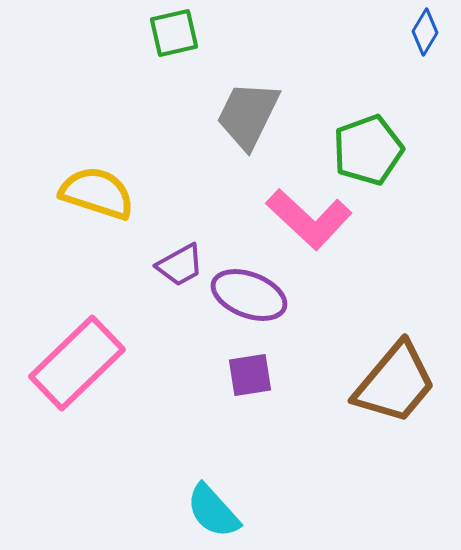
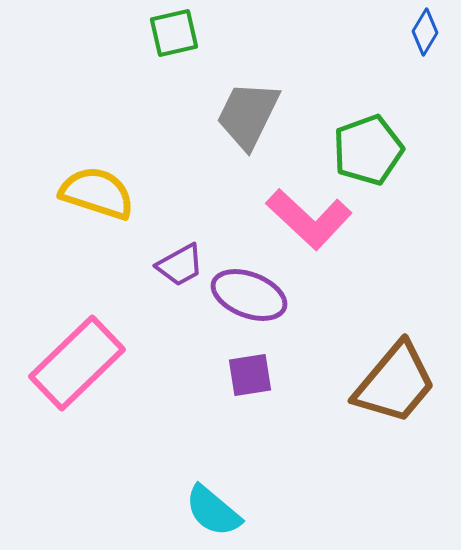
cyan semicircle: rotated 8 degrees counterclockwise
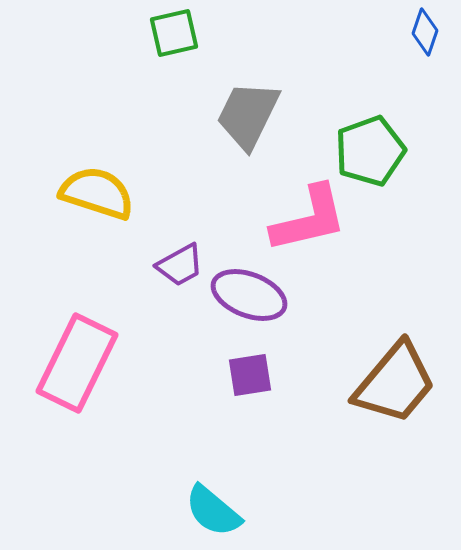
blue diamond: rotated 12 degrees counterclockwise
green pentagon: moved 2 px right, 1 px down
pink L-shape: rotated 56 degrees counterclockwise
pink rectangle: rotated 20 degrees counterclockwise
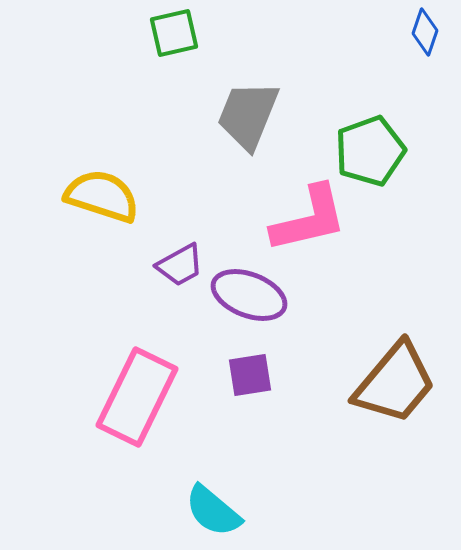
gray trapezoid: rotated 4 degrees counterclockwise
yellow semicircle: moved 5 px right, 3 px down
pink rectangle: moved 60 px right, 34 px down
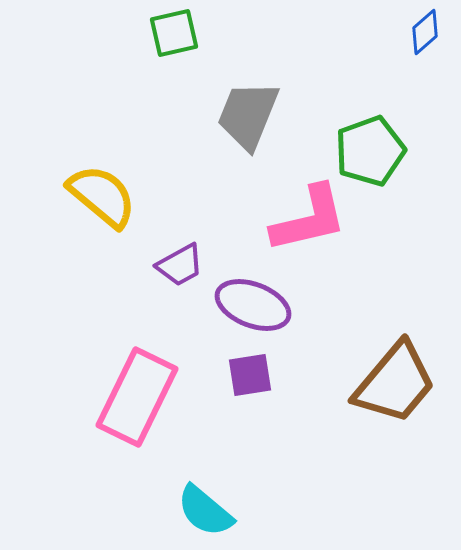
blue diamond: rotated 30 degrees clockwise
yellow semicircle: rotated 22 degrees clockwise
purple ellipse: moved 4 px right, 10 px down
cyan semicircle: moved 8 px left
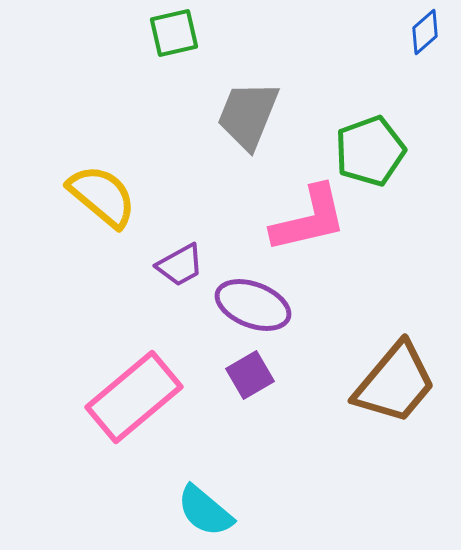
purple square: rotated 21 degrees counterclockwise
pink rectangle: moved 3 px left; rotated 24 degrees clockwise
